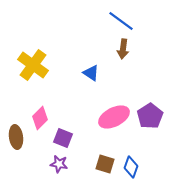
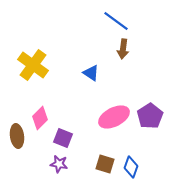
blue line: moved 5 px left
brown ellipse: moved 1 px right, 1 px up
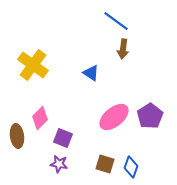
pink ellipse: rotated 12 degrees counterclockwise
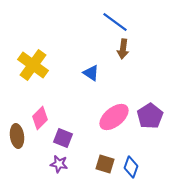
blue line: moved 1 px left, 1 px down
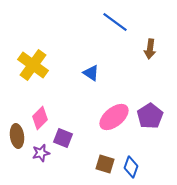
brown arrow: moved 27 px right
purple star: moved 18 px left, 11 px up; rotated 24 degrees counterclockwise
